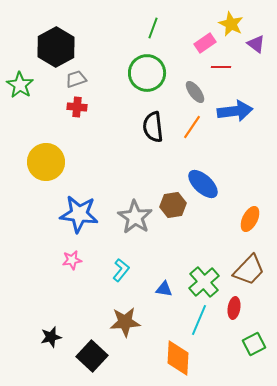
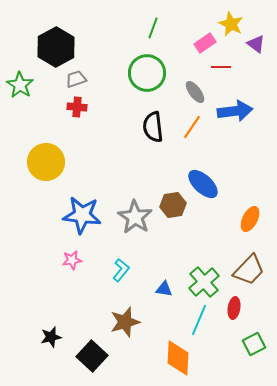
blue star: moved 3 px right, 1 px down
brown star: rotated 12 degrees counterclockwise
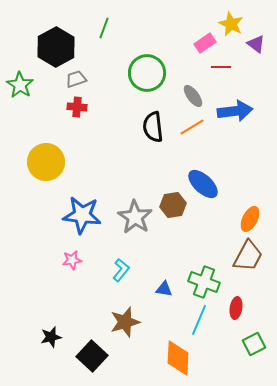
green line: moved 49 px left
gray ellipse: moved 2 px left, 4 px down
orange line: rotated 25 degrees clockwise
brown trapezoid: moved 1 px left, 14 px up; rotated 16 degrees counterclockwise
green cross: rotated 28 degrees counterclockwise
red ellipse: moved 2 px right
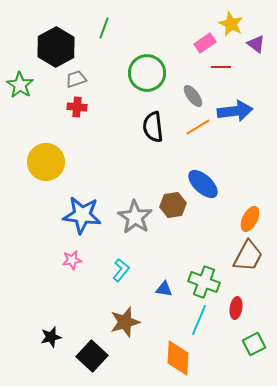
orange line: moved 6 px right
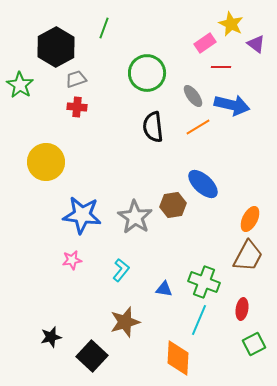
blue arrow: moved 3 px left, 6 px up; rotated 20 degrees clockwise
red ellipse: moved 6 px right, 1 px down
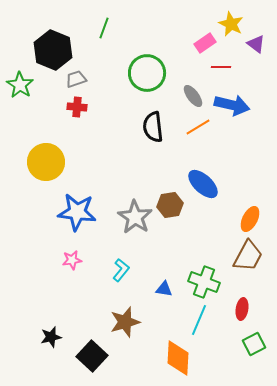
black hexagon: moved 3 px left, 3 px down; rotated 9 degrees counterclockwise
brown hexagon: moved 3 px left
blue star: moved 5 px left, 3 px up
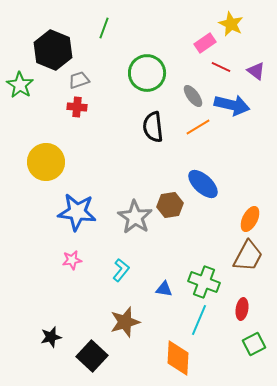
purple triangle: moved 27 px down
red line: rotated 24 degrees clockwise
gray trapezoid: moved 3 px right, 1 px down
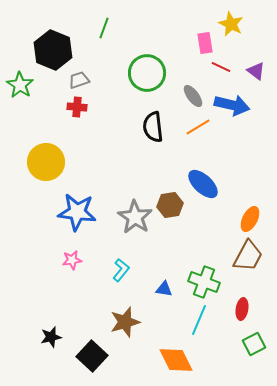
pink rectangle: rotated 65 degrees counterclockwise
orange diamond: moved 2 px left, 2 px down; rotated 30 degrees counterclockwise
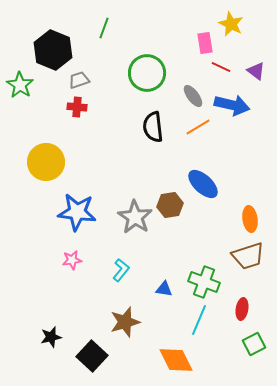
orange ellipse: rotated 35 degrees counterclockwise
brown trapezoid: rotated 44 degrees clockwise
